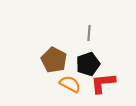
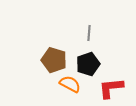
brown pentagon: rotated 10 degrees counterclockwise
red L-shape: moved 8 px right, 5 px down
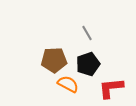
gray line: moved 2 px left; rotated 35 degrees counterclockwise
brown pentagon: rotated 20 degrees counterclockwise
orange semicircle: moved 2 px left
